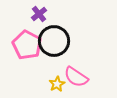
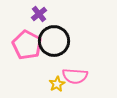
pink semicircle: moved 1 px left, 1 px up; rotated 30 degrees counterclockwise
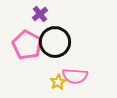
purple cross: moved 1 px right
black circle: moved 1 px right, 1 px down
yellow star: moved 1 px right, 2 px up
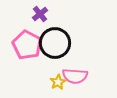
black circle: moved 1 px down
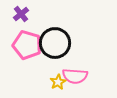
purple cross: moved 19 px left
pink pentagon: rotated 12 degrees counterclockwise
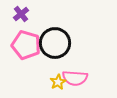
pink pentagon: moved 1 px left
pink semicircle: moved 2 px down
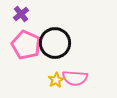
pink pentagon: rotated 8 degrees clockwise
yellow star: moved 2 px left, 2 px up
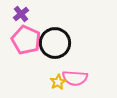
pink pentagon: moved 5 px up
yellow star: moved 2 px right, 2 px down
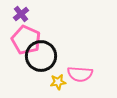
black circle: moved 14 px left, 13 px down
pink semicircle: moved 5 px right, 4 px up
yellow star: rotated 21 degrees clockwise
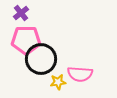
purple cross: moved 1 px up
pink pentagon: rotated 24 degrees counterclockwise
black circle: moved 3 px down
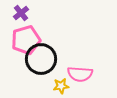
pink pentagon: rotated 16 degrees counterclockwise
yellow star: moved 3 px right, 4 px down
